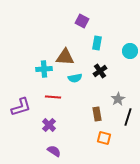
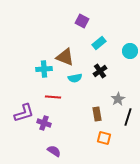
cyan rectangle: moved 2 px right; rotated 40 degrees clockwise
brown triangle: rotated 18 degrees clockwise
purple L-shape: moved 3 px right, 6 px down
purple cross: moved 5 px left, 2 px up; rotated 24 degrees counterclockwise
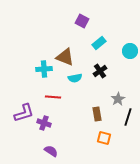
purple semicircle: moved 3 px left
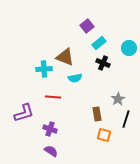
purple square: moved 5 px right, 5 px down; rotated 24 degrees clockwise
cyan circle: moved 1 px left, 3 px up
black cross: moved 3 px right, 8 px up; rotated 32 degrees counterclockwise
black line: moved 2 px left, 2 px down
purple cross: moved 6 px right, 6 px down
orange square: moved 3 px up
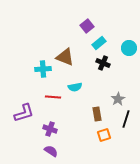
cyan cross: moved 1 px left
cyan semicircle: moved 9 px down
orange square: rotated 32 degrees counterclockwise
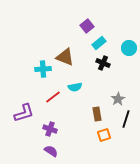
red line: rotated 42 degrees counterclockwise
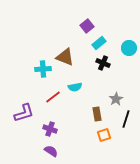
gray star: moved 2 px left
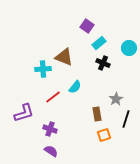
purple square: rotated 16 degrees counterclockwise
brown triangle: moved 1 px left
cyan semicircle: rotated 40 degrees counterclockwise
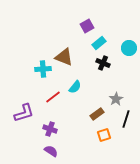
purple square: rotated 24 degrees clockwise
brown rectangle: rotated 64 degrees clockwise
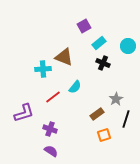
purple square: moved 3 px left
cyan circle: moved 1 px left, 2 px up
